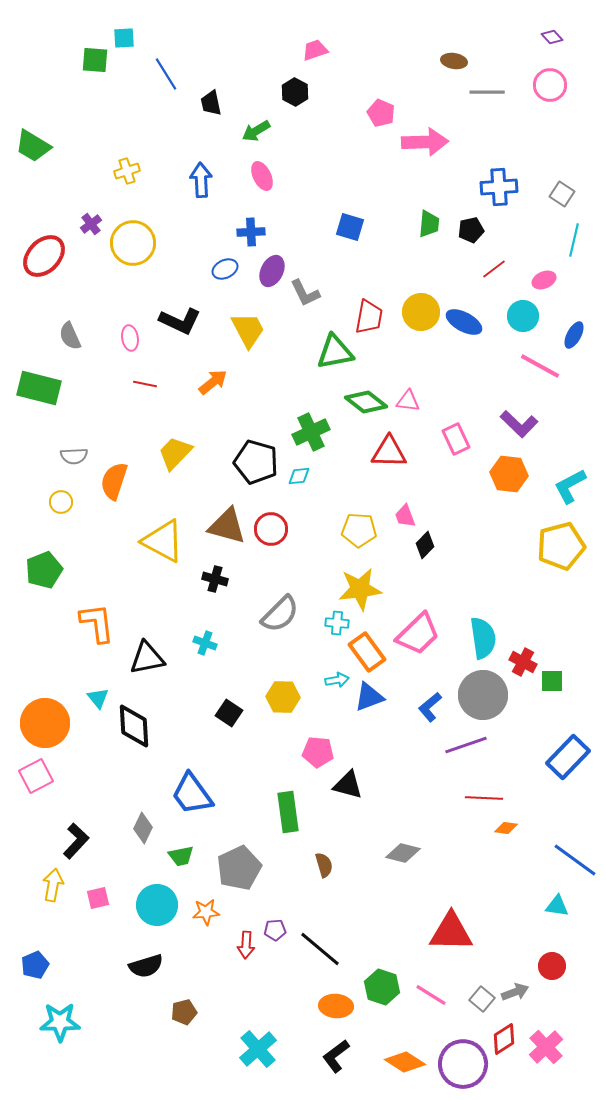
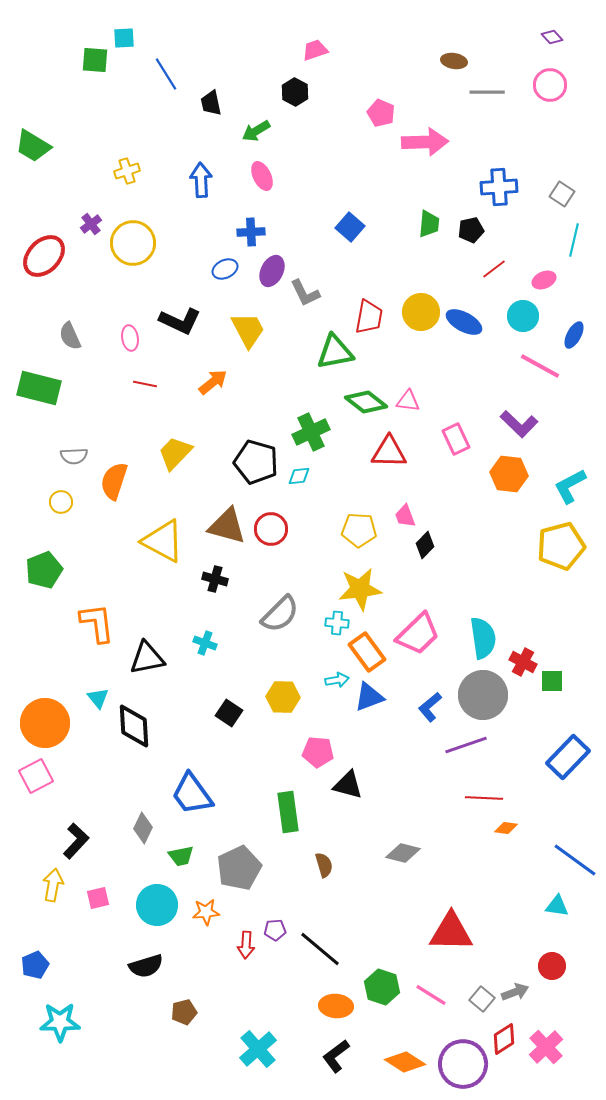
blue square at (350, 227): rotated 24 degrees clockwise
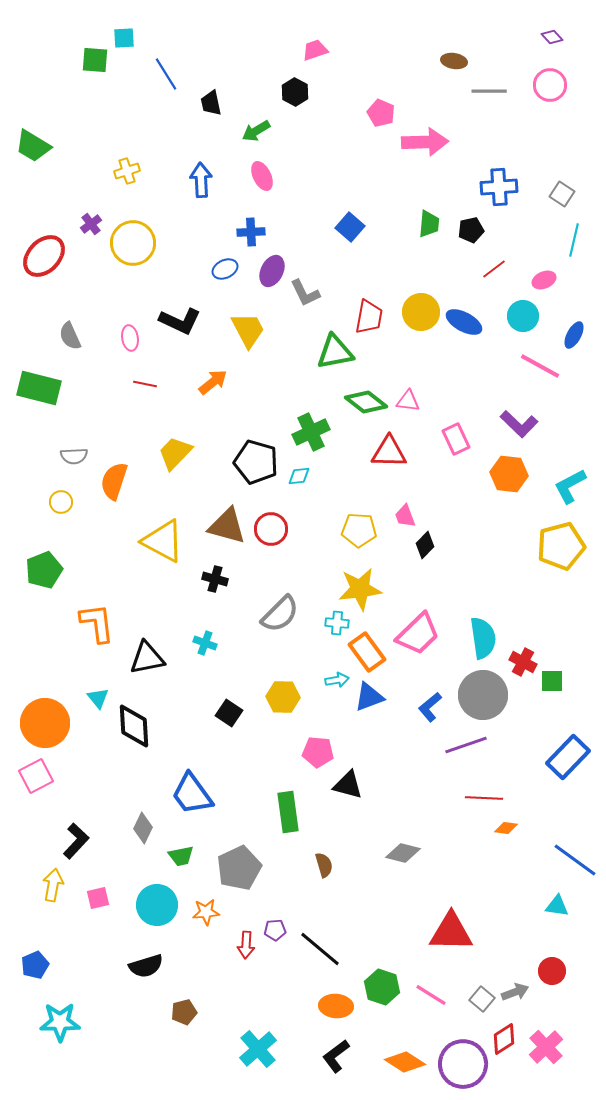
gray line at (487, 92): moved 2 px right, 1 px up
red circle at (552, 966): moved 5 px down
